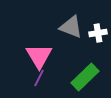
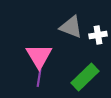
white cross: moved 2 px down
purple line: rotated 18 degrees counterclockwise
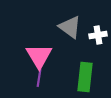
gray triangle: moved 1 px left; rotated 15 degrees clockwise
green rectangle: rotated 40 degrees counterclockwise
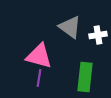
pink triangle: rotated 44 degrees counterclockwise
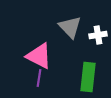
gray triangle: rotated 10 degrees clockwise
pink triangle: rotated 12 degrees clockwise
green rectangle: moved 3 px right
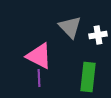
purple line: rotated 12 degrees counterclockwise
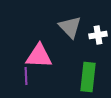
pink triangle: rotated 24 degrees counterclockwise
purple line: moved 13 px left, 2 px up
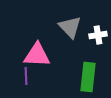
pink triangle: moved 2 px left, 1 px up
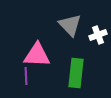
gray triangle: moved 2 px up
white cross: rotated 12 degrees counterclockwise
green rectangle: moved 12 px left, 4 px up
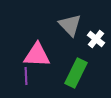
white cross: moved 2 px left, 4 px down; rotated 30 degrees counterclockwise
green rectangle: rotated 20 degrees clockwise
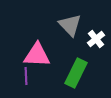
white cross: rotated 12 degrees clockwise
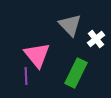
pink triangle: rotated 48 degrees clockwise
